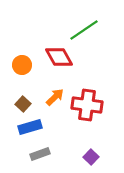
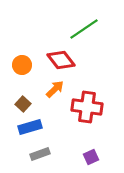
green line: moved 1 px up
red diamond: moved 2 px right, 3 px down; rotated 8 degrees counterclockwise
orange arrow: moved 8 px up
red cross: moved 2 px down
purple square: rotated 21 degrees clockwise
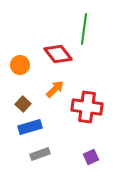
green line: rotated 48 degrees counterclockwise
red diamond: moved 3 px left, 6 px up
orange circle: moved 2 px left
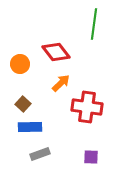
green line: moved 10 px right, 5 px up
red diamond: moved 2 px left, 2 px up
orange circle: moved 1 px up
orange arrow: moved 6 px right, 6 px up
blue rectangle: rotated 15 degrees clockwise
purple square: rotated 28 degrees clockwise
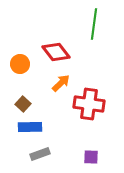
red cross: moved 2 px right, 3 px up
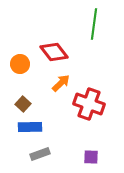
red diamond: moved 2 px left
red cross: rotated 12 degrees clockwise
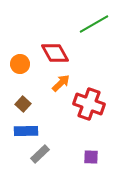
green line: rotated 52 degrees clockwise
red diamond: moved 1 px right, 1 px down; rotated 8 degrees clockwise
blue rectangle: moved 4 px left, 4 px down
gray rectangle: rotated 24 degrees counterclockwise
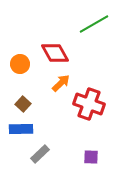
blue rectangle: moved 5 px left, 2 px up
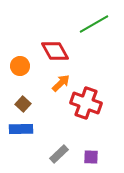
red diamond: moved 2 px up
orange circle: moved 2 px down
red cross: moved 3 px left, 1 px up
gray rectangle: moved 19 px right
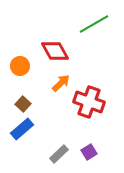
red cross: moved 3 px right, 1 px up
blue rectangle: moved 1 px right; rotated 40 degrees counterclockwise
purple square: moved 2 px left, 5 px up; rotated 35 degrees counterclockwise
